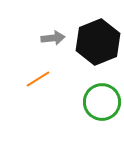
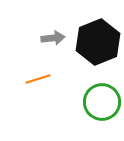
orange line: rotated 15 degrees clockwise
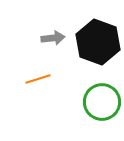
black hexagon: rotated 18 degrees counterclockwise
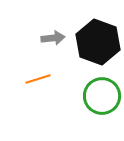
green circle: moved 6 px up
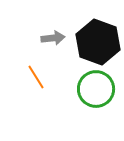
orange line: moved 2 px left, 2 px up; rotated 75 degrees clockwise
green circle: moved 6 px left, 7 px up
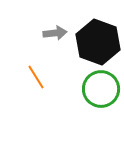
gray arrow: moved 2 px right, 5 px up
green circle: moved 5 px right
